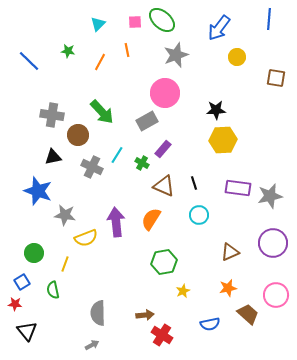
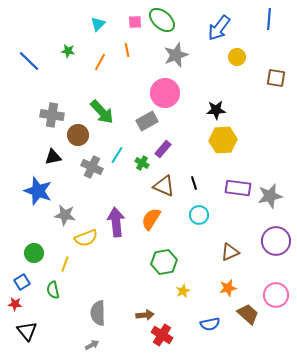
purple circle at (273, 243): moved 3 px right, 2 px up
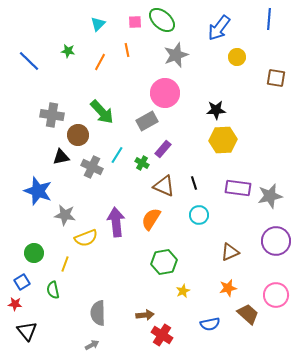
black triangle at (53, 157): moved 8 px right
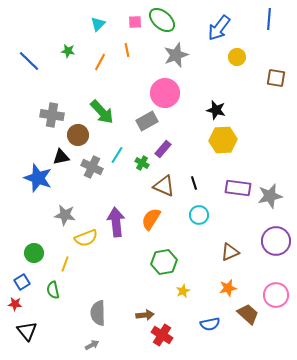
black star at (216, 110): rotated 18 degrees clockwise
blue star at (38, 191): moved 13 px up
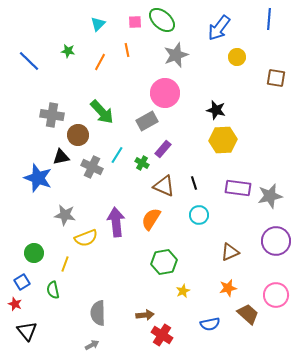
red star at (15, 304): rotated 16 degrees clockwise
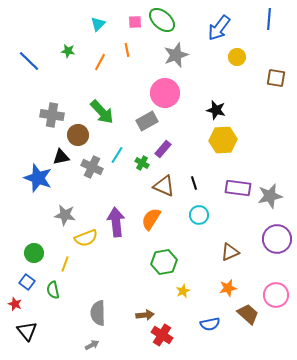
purple circle at (276, 241): moved 1 px right, 2 px up
blue square at (22, 282): moved 5 px right; rotated 21 degrees counterclockwise
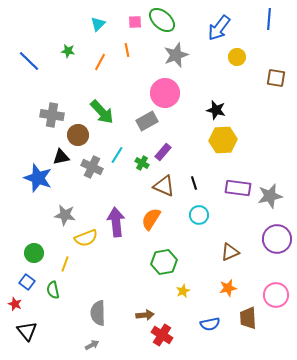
purple rectangle at (163, 149): moved 3 px down
brown trapezoid at (248, 314): moved 4 px down; rotated 135 degrees counterclockwise
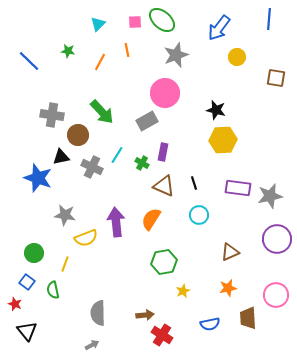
purple rectangle at (163, 152): rotated 30 degrees counterclockwise
